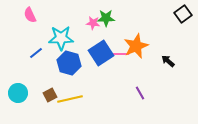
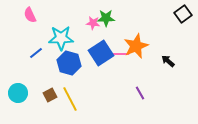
yellow line: rotated 75 degrees clockwise
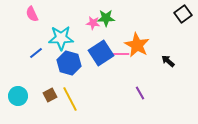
pink semicircle: moved 2 px right, 1 px up
orange star: moved 1 px right, 1 px up; rotated 20 degrees counterclockwise
cyan circle: moved 3 px down
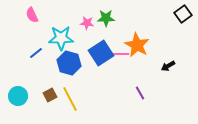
pink semicircle: moved 1 px down
pink star: moved 6 px left
black arrow: moved 5 px down; rotated 72 degrees counterclockwise
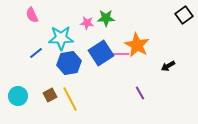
black square: moved 1 px right, 1 px down
blue hexagon: rotated 25 degrees counterclockwise
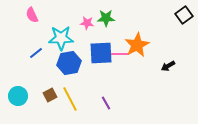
orange star: rotated 15 degrees clockwise
blue square: rotated 30 degrees clockwise
purple line: moved 34 px left, 10 px down
